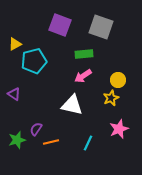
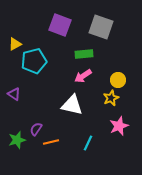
pink star: moved 3 px up
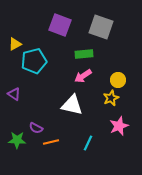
purple semicircle: moved 1 px up; rotated 96 degrees counterclockwise
green star: rotated 18 degrees clockwise
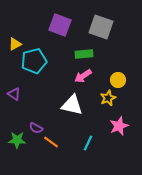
yellow star: moved 3 px left
orange line: rotated 49 degrees clockwise
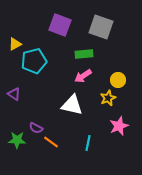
cyan line: rotated 14 degrees counterclockwise
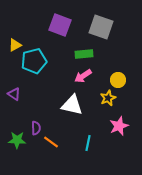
yellow triangle: moved 1 px down
purple semicircle: rotated 120 degrees counterclockwise
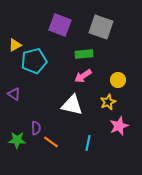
yellow star: moved 4 px down
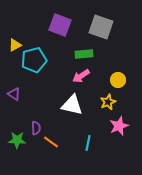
cyan pentagon: moved 1 px up
pink arrow: moved 2 px left
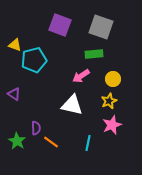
yellow triangle: rotated 48 degrees clockwise
green rectangle: moved 10 px right
yellow circle: moved 5 px left, 1 px up
yellow star: moved 1 px right, 1 px up
pink star: moved 7 px left, 1 px up
green star: moved 1 px down; rotated 30 degrees clockwise
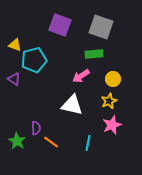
purple triangle: moved 15 px up
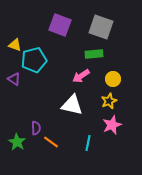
green star: moved 1 px down
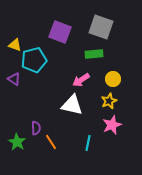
purple square: moved 7 px down
pink arrow: moved 4 px down
orange line: rotated 21 degrees clockwise
